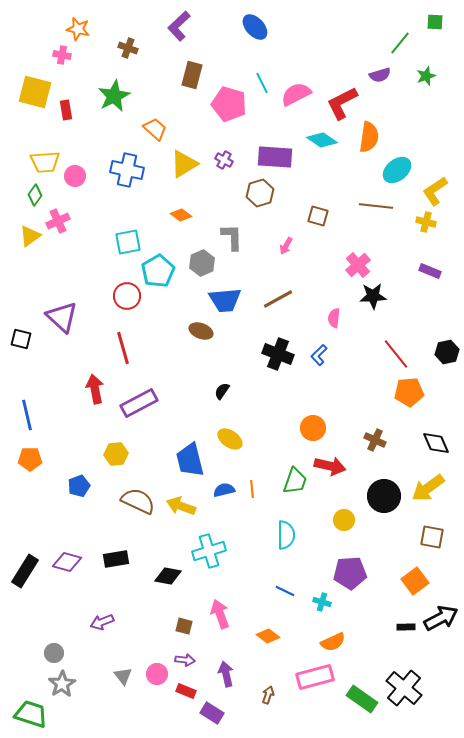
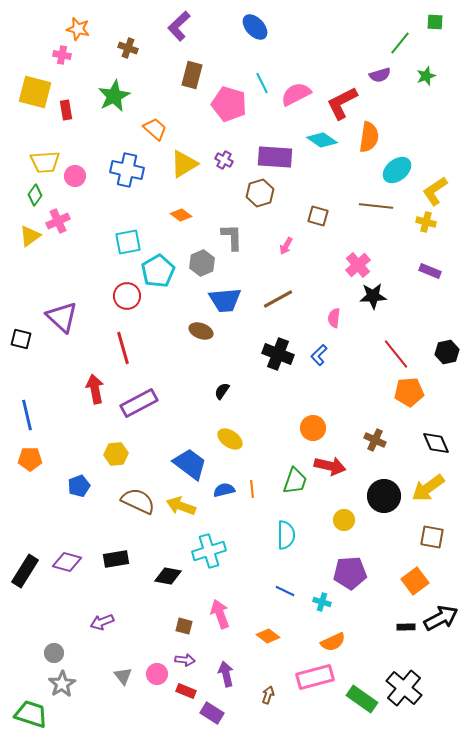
blue trapezoid at (190, 460): moved 4 px down; rotated 141 degrees clockwise
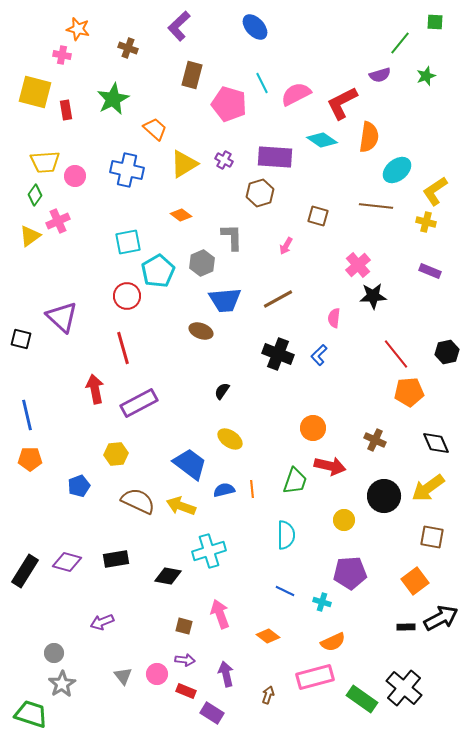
green star at (114, 96): moved 1 px left, 3 px down
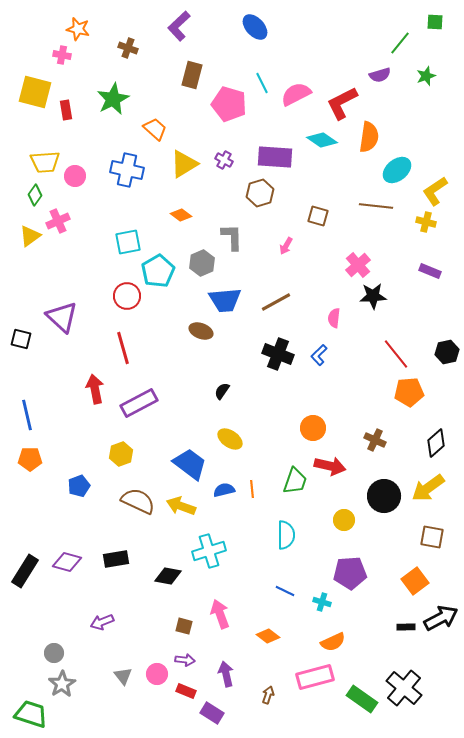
brown line at (278, 299): moved 2 px left, 3 px down
black diamond at (436, 443): rotated 72 degrees clockwise
yellow hexagon at (116, 454): moved 5 px right; rotated 15 degrees counterclockwise
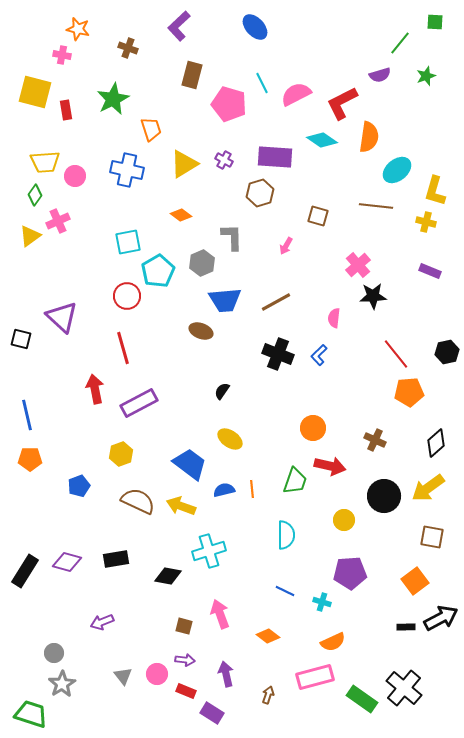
orange trapezoid at (155, 129): moved 4 px left; rotated 30 degrees clockwise
yellow L-shape at (435, 191): rotated 40 degrees counterclockwise
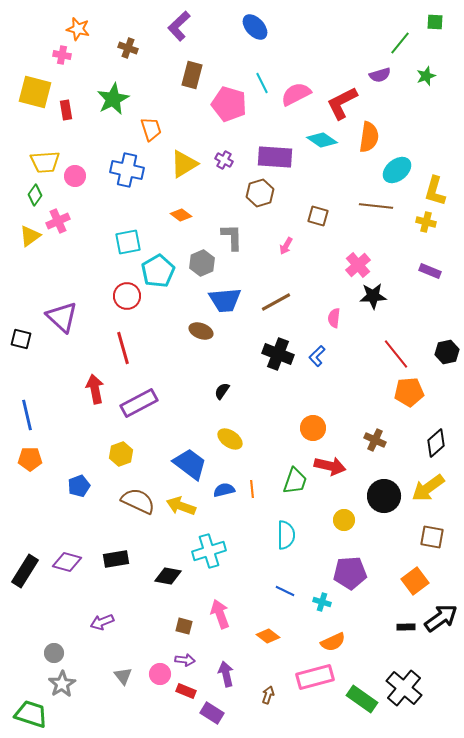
blue L-shape at (319, 355): moved 2 px left, 1 px down
black arrow at (441, 618): rotated 8 degrees counterclockwise
pink circle at (157, 674): moved 3 px right
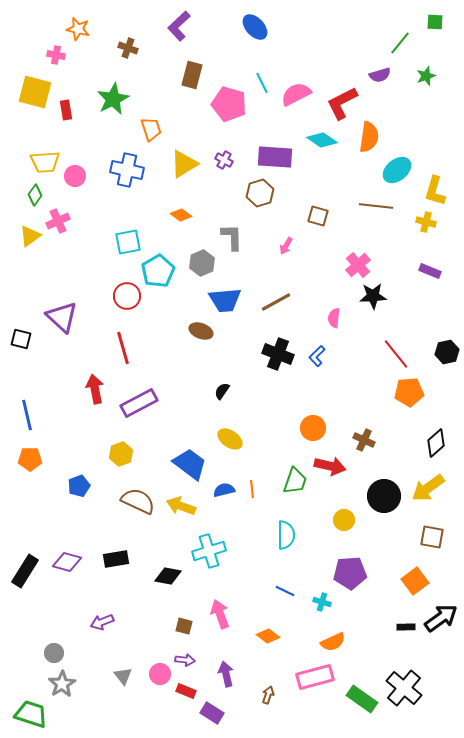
pink cross at (62, 55): moved 6 px left
brown cross at (375, 440): moved 11 px left
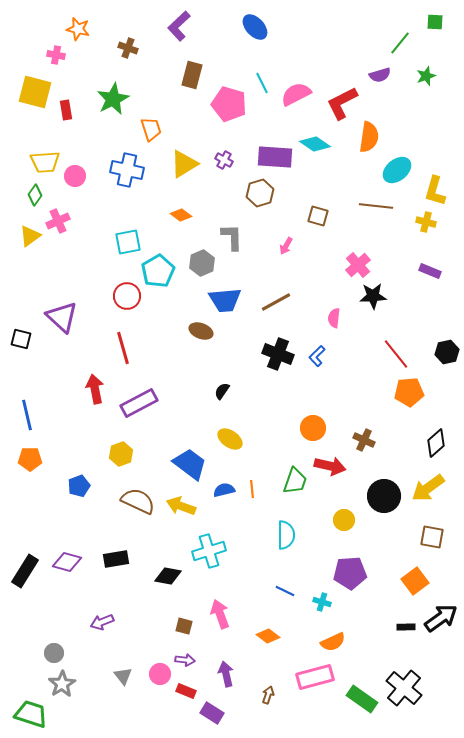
cyan diamond at (322, 140): moved 7 px left, 4 px down
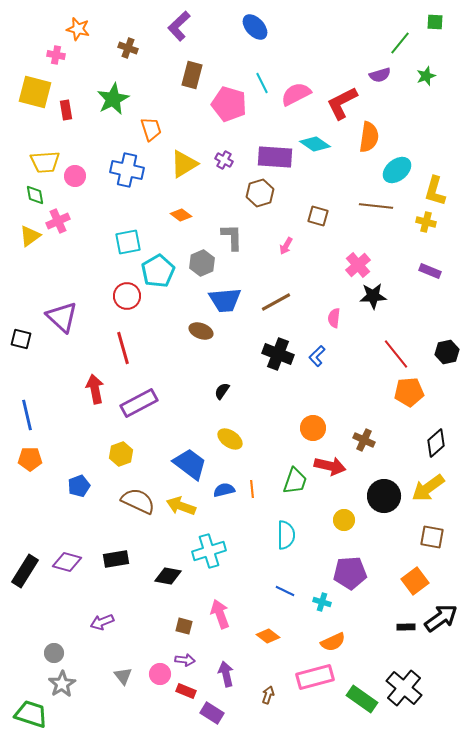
green diamond at (35, 195): rotated 45 degrees counterclockwise
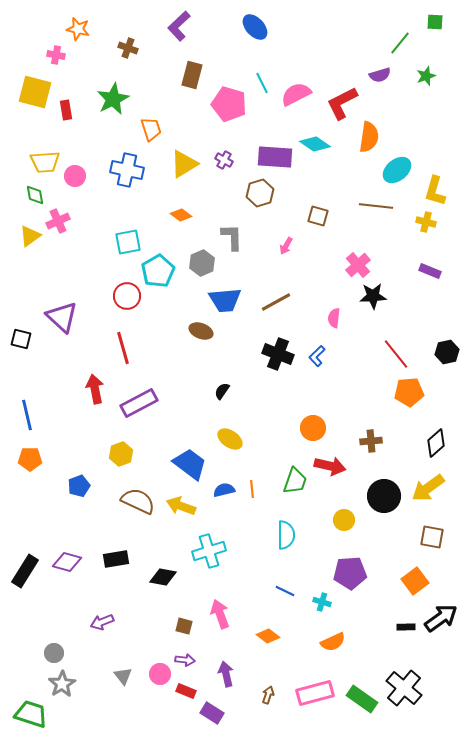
brown cross at (364, 440): moved 7 px right, 1 px down; rotated 30 degrees counterclockwise
black diamond at (168, 576): moved 5 px left, 1 px down
pink rectangle at (315, 677): moved 16 px down
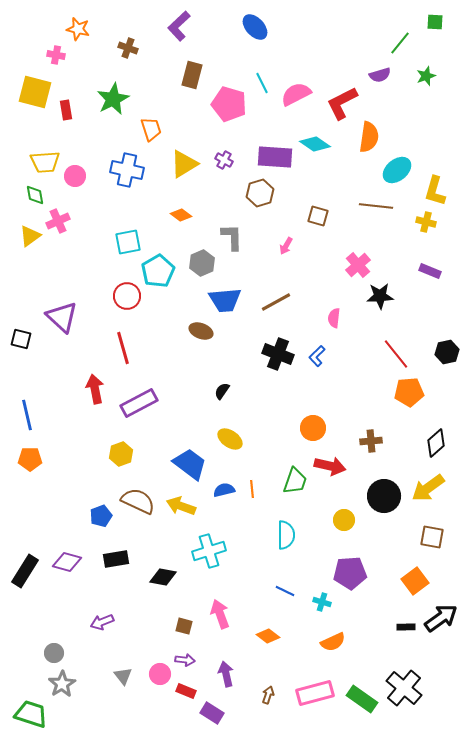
black star at (373, 296): moved 7 px right
blue pentagon at (79, 486): moved 22 px right, 30 px down
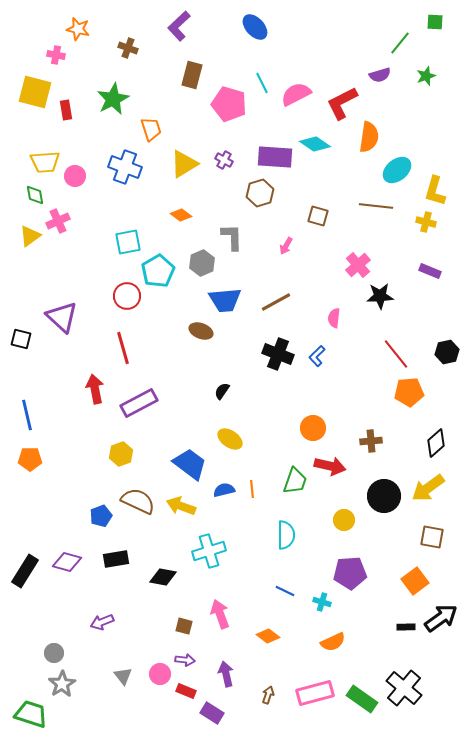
blue cross at (127, 170): moved 2 px left, 3 px up; rotated 8 degrees clockwise
